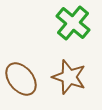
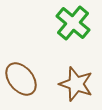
brown star: moved 7 px right, 7 px down
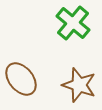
brown star: moved 3 px right, 1 px down
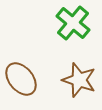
brown star: moved 5 px up
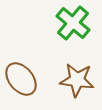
brown star: moved 2 px left; rotated 12 degrees counterclockwise
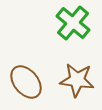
brown ellipse: moved 5 px right, 3 px down
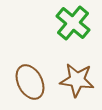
brown ellipse: moved 4 px right; rotated 12 degrees clockwise
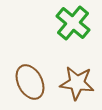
brown star: moved 3 px down
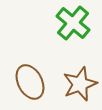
brown star: moved 3 px right, 1 px down; rotated 28 degrees counterclockwise
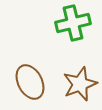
green cross: rotated 36 degrees clockwise
